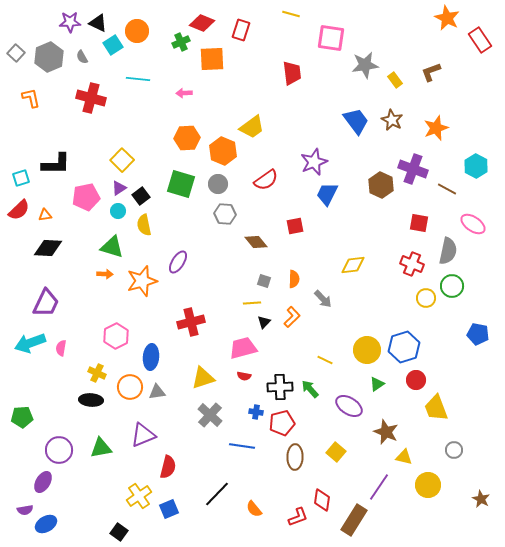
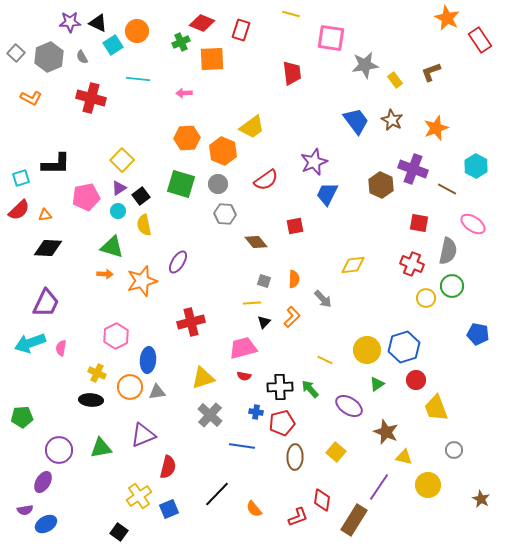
orange L-shape at (31, 98): rotated 130 degrees clockwise
blue ellipse at (151, 357): moved 3 px left, 3 px down
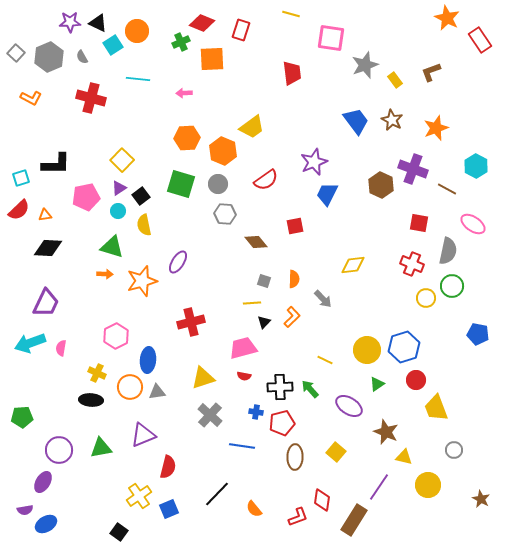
gray star at (365, 65): rotated 12 degrees counterclockwise
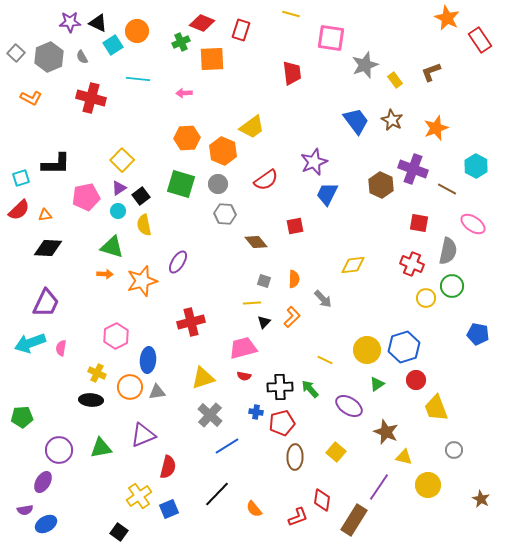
blue line at (242, 446): moved 15 px left; rotated 40 degrees counterclockwise
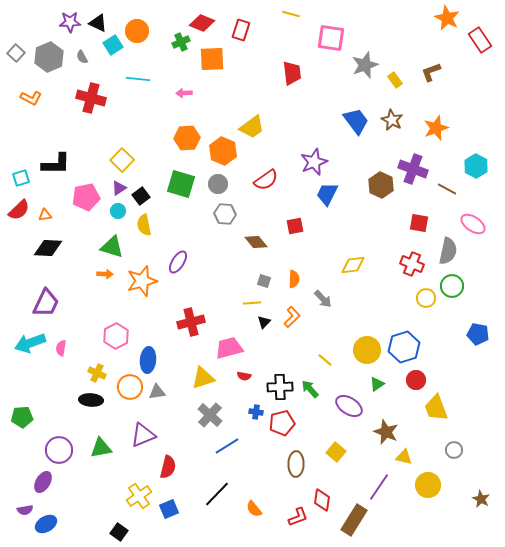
pink trapezoid at (243, 348): moved 14 px left
yellow line at (325, 360): rotated 14 degrees clockwise
brown ellipse at (295, 457): moved 1 px right, 7 px down
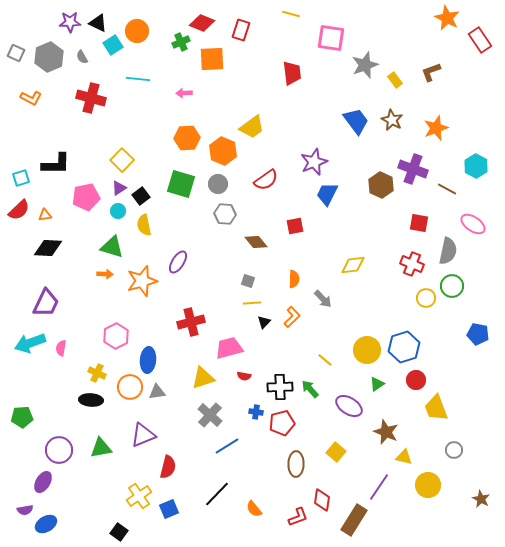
gray square at (16, 53): rotated 18 degrees counterclockwise
gray square at (264, 281): moved 16 px left
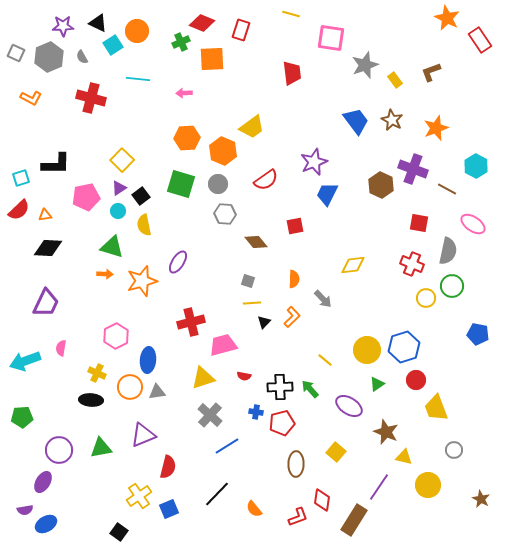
purple star at (70, 22): moved 7 px left, 4 px down
cyan arrow at (30, 343): moved 5 px left, 18 px down
pink trapezoid at (229, 348): moved 6 px left, 3 px up
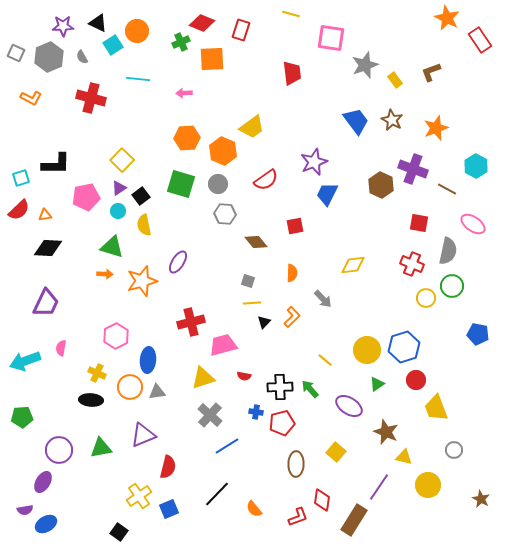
orange semicircle at (294, 279): moved 2 px left, 6 px up
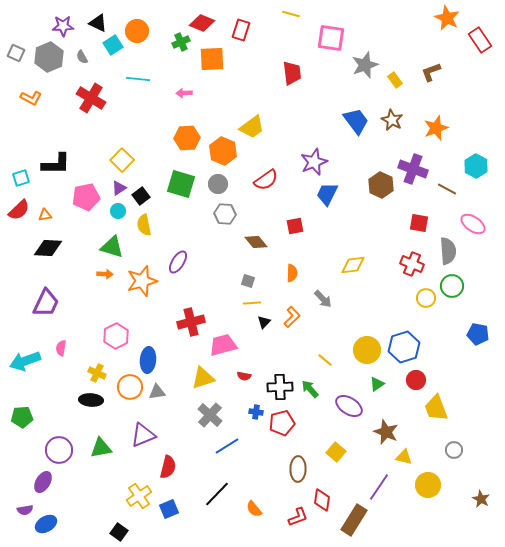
red cross at (91, 98): rotated 16 degrees clockwise
gray semicircle at (448, 251): rotated 16 degrees counterclockwise
brown ellipse at (296, 464): moved 2 px right, 5 px down
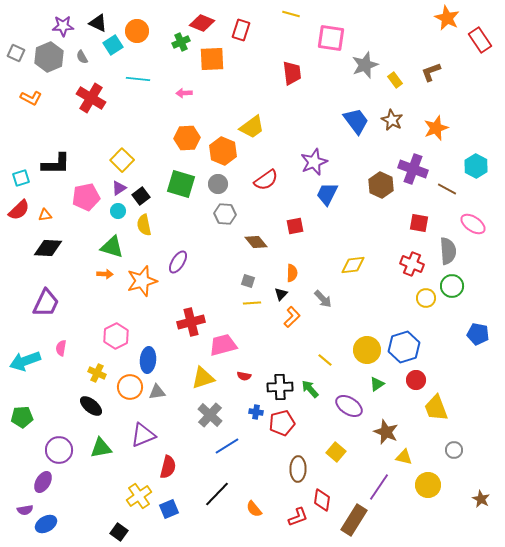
black triangle at (264, 322): moved 17 px right, 28 px up
black ellipse at (91, 400): moved 6 px down; rotated 35 degrees clockwise
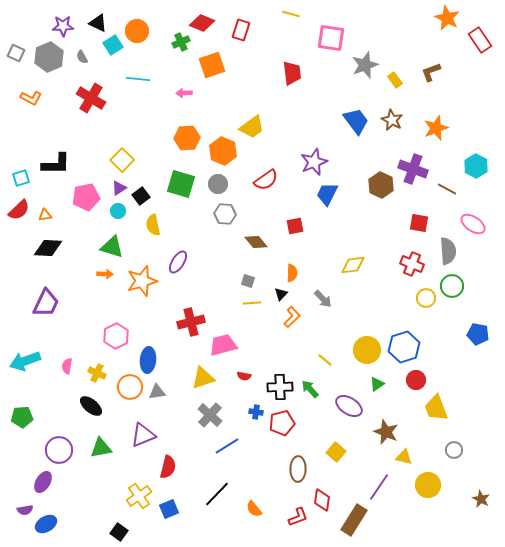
orange square at (212, 59): moved 6 px down; rotated 16 degrees counterclockwise
yellow semicircle at (144, 225): moved 9 px right
pink semicircle at (61, 348): moved 6 px right, 18 px down
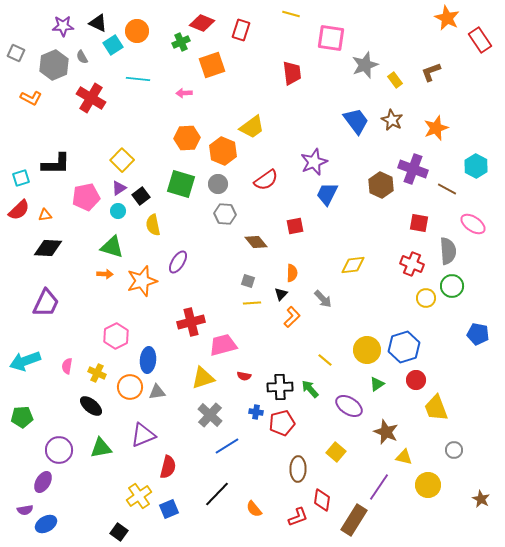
gray hexagon at (49, 57): moved 5 px right, 8 px down
